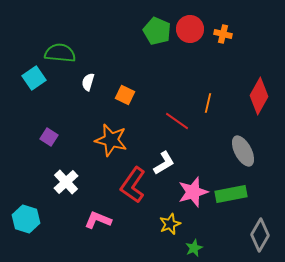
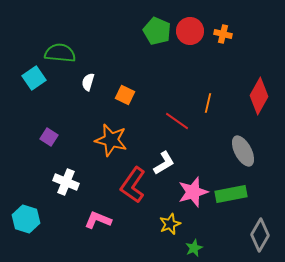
red circle: moved 2 px down
white cross: rotated 25 degrees counterclockwise
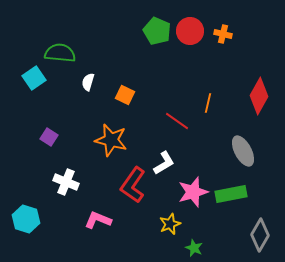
green star: rotated 24 degrees counterclockwise
